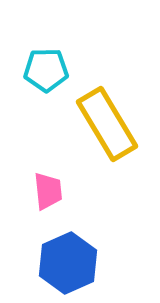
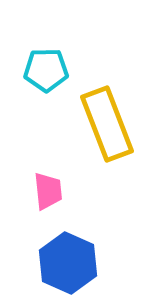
yellow rectangle: rotated 10 degrees clockwise
blue hexagon: rotated 12 degrees counterclockwise
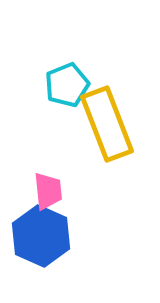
cyan pentagon: moved 21 px right, 15 px down; rotated 21 degrees counterclockwise
blue hexagon: moved 27 px left, 27 px up
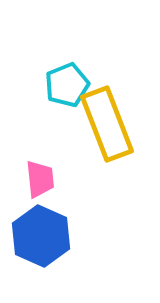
pink trapezoid: moved 8 px left, 12 px up
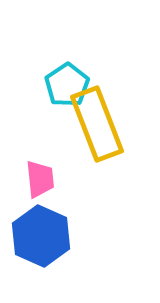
cyan pentagon: rotated 12 degrees counterclockwise
yellow rectangle: moved 10 px left
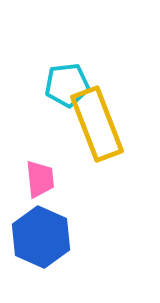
cyan pentagon: rotated 27 degrees clockwise
blue hexagon: moved 1 px down
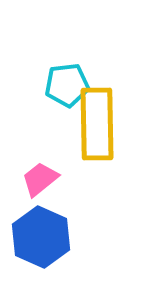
yellow rectangle: rotated 20 degrees clockwise
pink trapezoid: rotated 123 degrees counterclockwise
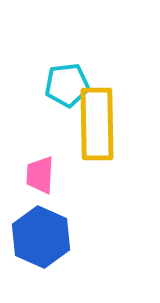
pink trapezoid: moved 4 px up; rotated 48 degrees counterclockwise
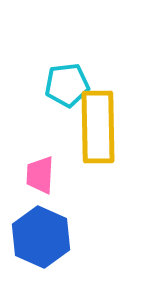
yellow rectangle: moved 1 px right, 3 px down
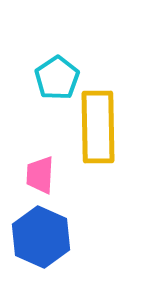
cyan pentagon: moved 10 px left, 7 px up; rotated 27 degrees counterclockwise
